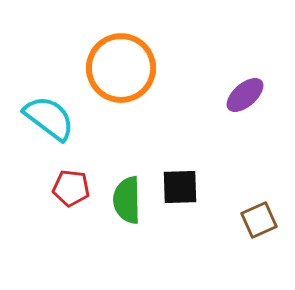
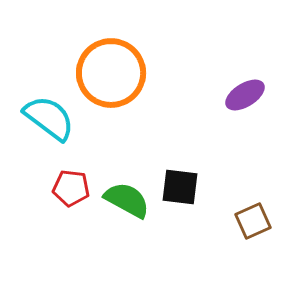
orange circle: moved 10 px left, 5 px down
purple ellipse: rotated 9 degrees clockwise
black square: rotated 9 degrees clockwise
green semicircle: rotated 120 degrees clockwise
brown square: moved 6 px left, 1 px down
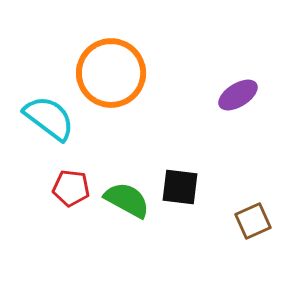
purple ellipse: moved 7 px left
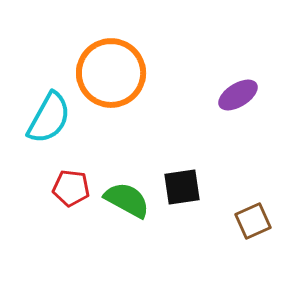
cyan semicircle: rotated 82 degrees clockwise
black square: moved 2 px right; rotated 15 degrees counterclockwise
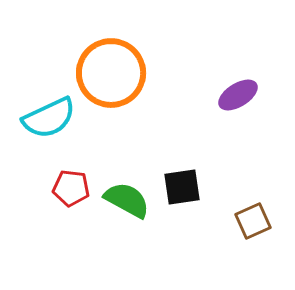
cyan semicircle: rotated 36 degrees clockwise
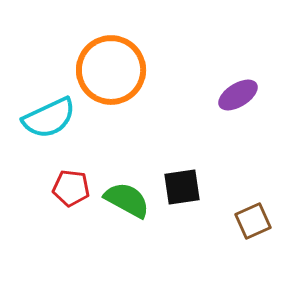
orange circle: moved 3 px up
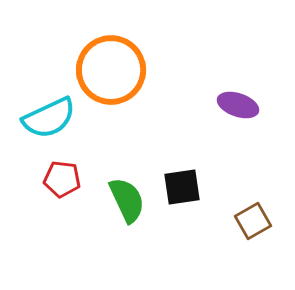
purple ellipse: moved 10 px down; rotated 51 degrees clockwise
red pentagon: moved 9 px left, 9 px up
green semicircle: rotated 36 degrees clockwise
brown square: rotated 6 degrees counterclockwise
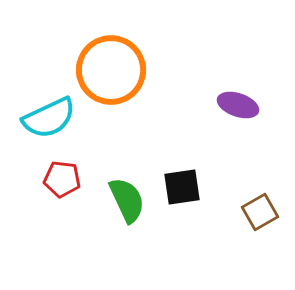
brown square: moved 7 px right, 9 px up
